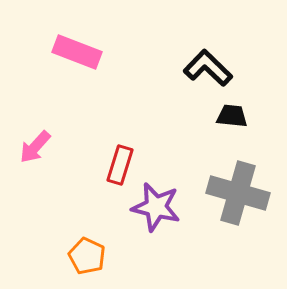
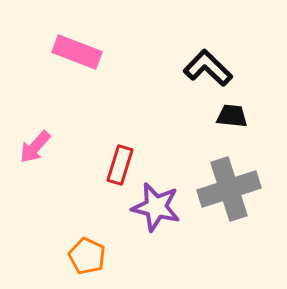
gray cross: moved 9 px left, 4 px up; rotated 34 degrees counterclockwise
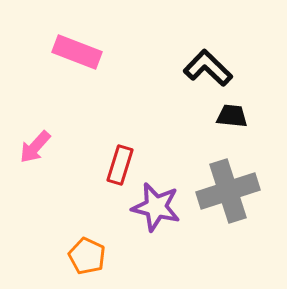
gray cross: moved 1 px left, 2 px down
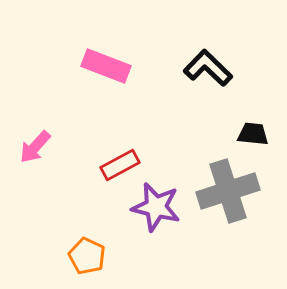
pink rectangle: moved 29 px right, 14 px down
black trapezoid: moved 21 px right, 18 px down
red rectangle: rotated 45 degrees clockwise
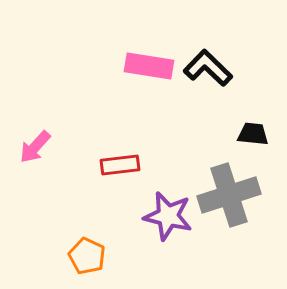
pink rectangle: moved 43 px right; rotated 12 degrees counterclockwise
red rectangle: rotated 21 degrees clockwise
gray cross: moved 1 px right, 4 px down
purple star: moved 12 px right, 9 px down
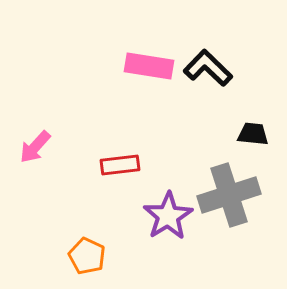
purple star: rotated 27 degrees clockwise
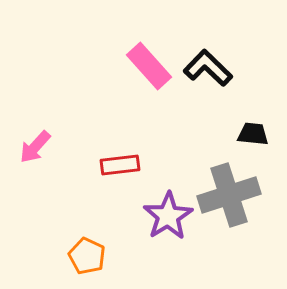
pink rectangle: rotated 39 degrees clockwise
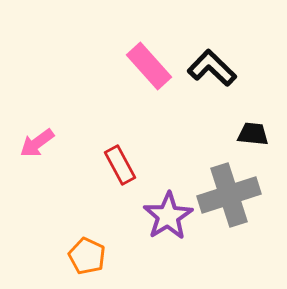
black L-shape: moved 4 px right
pink arrow: moved 2 px right, 4 px up; rotated 12 degrees clockwise
red rectangle: rotated 69 degrees clockwise
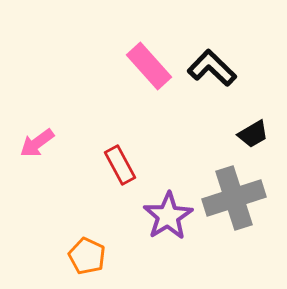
black trapezoid: rotated 144 degrees clockwise
gray cross: moved 5 px right, 3 px down
